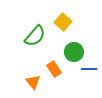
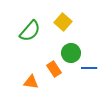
green semicircle: moved 5 px left, 5 px up
green circle: moved 3 px left, 1 px down
blue line: moved 1 px up
orange triangle: moved 2 px left; rotated 42 degrees counterclockwise
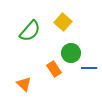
orange triangle: moved 7 px left, 2 px down; rotated 35 degrees clockwise
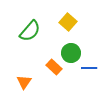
yellow square: moved 5 px right
orange rectangle: moved 2 px up; rotated 14 degrees counterclockwise
orange triangle: moved 2 px up; rotated 21 degrees clockwise
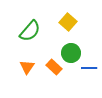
orange triangle: moved 3 px right, 15 px up
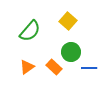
yellow square: moved 1 px up
green circle: moved 1 px up
orange triangle: rotated 21 degrees clockwise
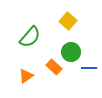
green semicircle: moved 6 px down
orange triangle: moved 1 px left, 9 px down
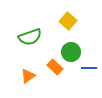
green semicircle: rotated 30 degrees clockwise
orange rectangle: moved 1 px right
orange triangle: moved 2 px right
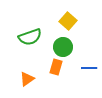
green circle: moved 8 px left, 5 px up
orange rectangle: moved 1 px right; rotated 63 degrees clockwise
orange triangle: moved 1 px left, 3 px down
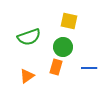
yellow square: moved 1 px right; rotated 30 degrees counterclockwise
green semicircle: moved 1 px left
orange triangle: moved 3 px up
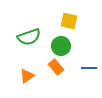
green circle: moved 2 px left, 1 px up
orange rectangle: rotated 56 degrees counterclockwise
